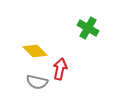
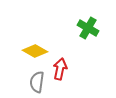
yellow diamond: rotated 15 degrees counterclockwise
gray semicircle: rotated 85 degrees clockwise
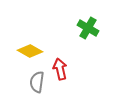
yellow diamond: moved 5 px left
red arrow: rotated 25 degrees counterclockwise
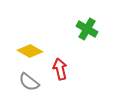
green cross: moved 1 px left, 1 px down
gray semicircle: moved 8 px left; rotated 60 degrees counterclockwise
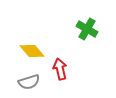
yellow diamond: moved 2 px right; rotated 20 degrees clockwise
gray semicircle: rotated 55 degrees counterclockwise
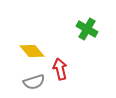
gray semicircle: moved 5 px right
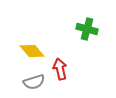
green cross: rotated 15 degrees counterclockwise
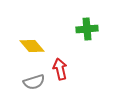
green cross: rotated 20 degrees counterclockwise
yellow diamond: moved 5 px up
